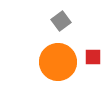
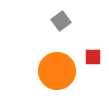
orange circle: moved 1 px left, 9 px down
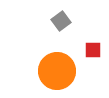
red square: moved 7 px up
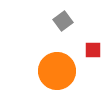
gray square: moved 2 px right
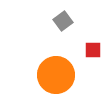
orange circle: moved 1 px left, 4 px down
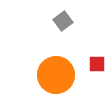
red square: moved 4 px right, 14 px down
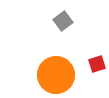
red square: rotated 18 degrees counterclockwise
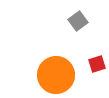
gray square: moved 15 px right
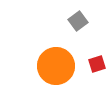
orange circle: moved 9 px up
